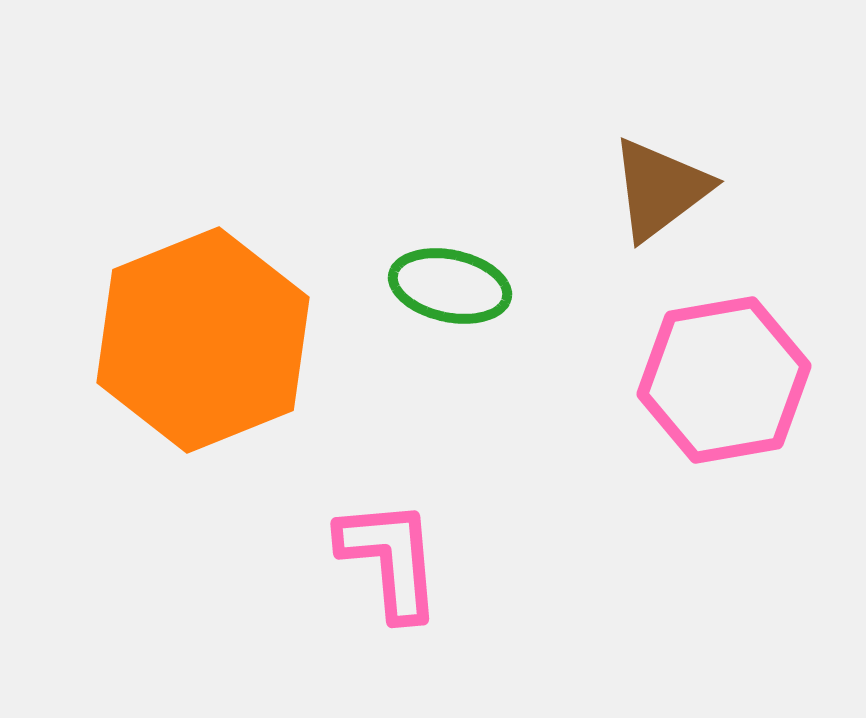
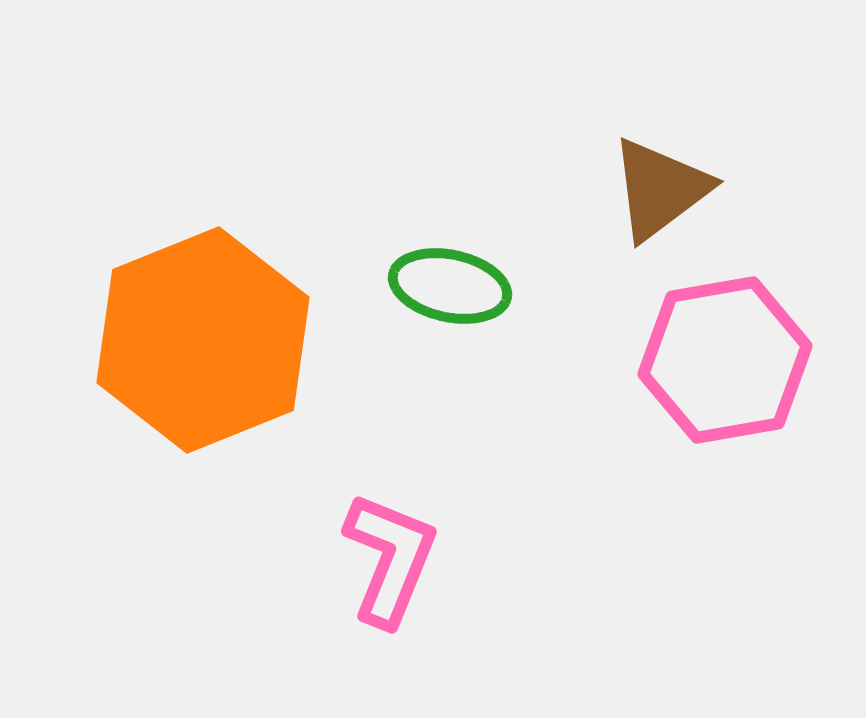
pink hexagon: moved 1 px right, 20 px up
pink L-shape: rotated 27 degrees clockwise
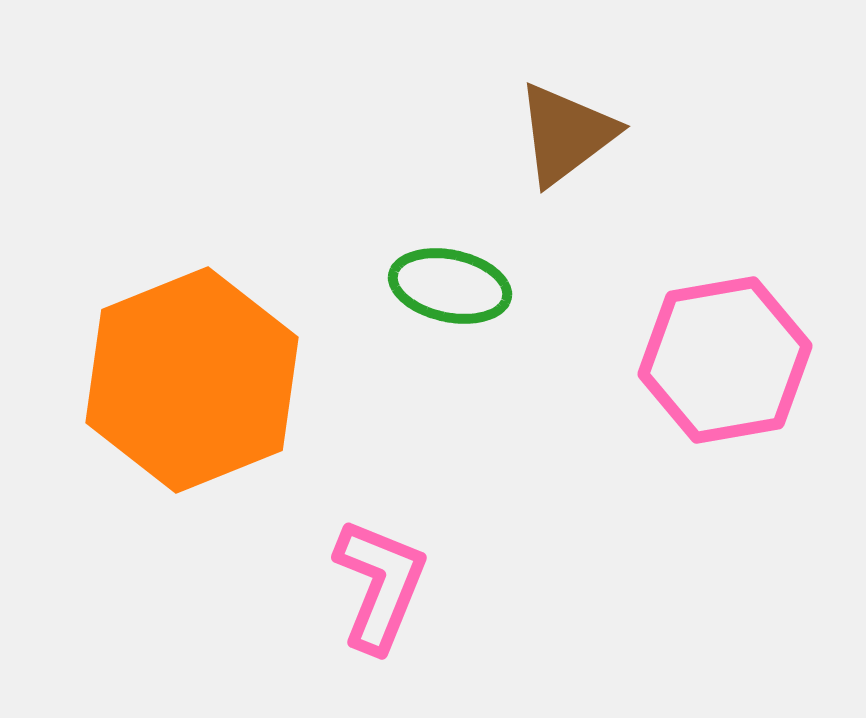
brown triangle: moved 94 px left, 55 px up
orange hexagon: moved 11 px left, 40 px down
pink L-shape: moved 10 px left, 26 px down
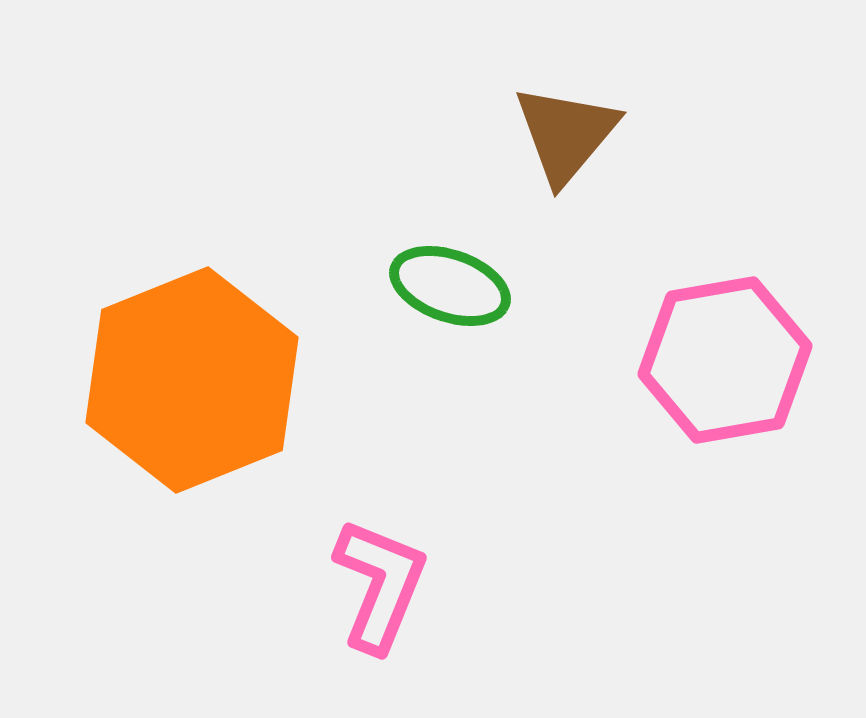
brown triangle: rotated 13 degrees counterclockwise
green ellipse: rotated 7 degrees clockwise
